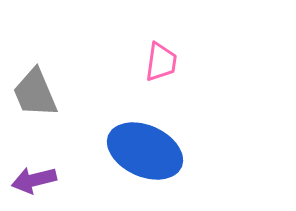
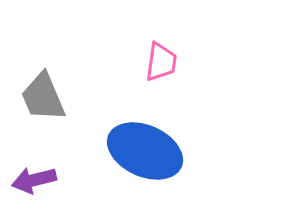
gray trapezoid: moved 8 px right, 4 px down
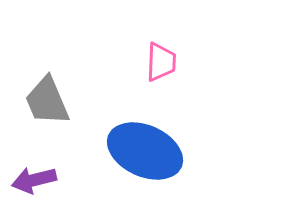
pink trapezoid: rotated 6 degrees counterclockwise
gray trapezoid: moved 4 px right, 4 px down
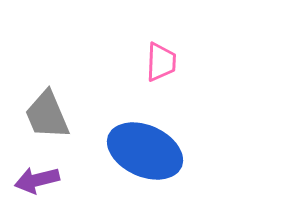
gray trapezoid: moved 14 px down
purple arrow: moved 3 px right
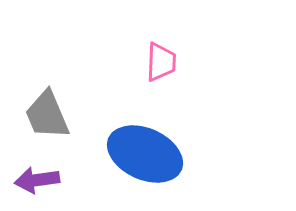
blue ellipse: moved 3 px down
purple arrow: rotated 6 degrees clockwise
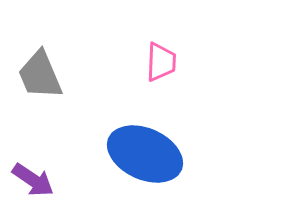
gray trapezoid: moved 7 px left, 40 px up
purple arrow: moved 4 px left; rotated 138 degrees counterclockwise
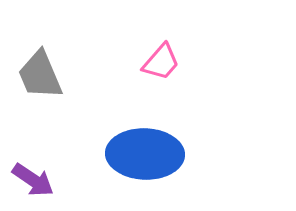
pink trapezoid: rotated 39 degrees clockwise
blue ellipse: rotated 22 degrees counterclockwise
